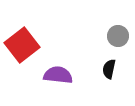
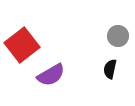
black semicircle: moved 1 px right
purple semicircle: moved 7 px left; rotated 144 degrees clockwise
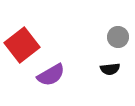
gray circle: moved 1 px down
black semicircle: rotated 108 degrees counterclockwise
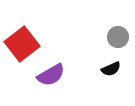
red square: moved 1 px up
black semicircle: moved 1 px right; rotated 18 degrees counterclockwise
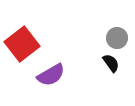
gray circle: moved 1 px left, 1 px down
black semicircle: moved 6 px up; rotated 102 degrees counterclockwise
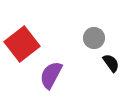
gray circle: moved 23 px left
purple semicircle: rotated 148 degrees clockwise
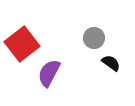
black semicircle: rotated 18 degrees counterclockwise
purple semicircle: moved 2 px left, 2 px up
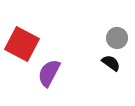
gray circle: moved 23 px right
red square: rotated 24 degrees counterclockwise
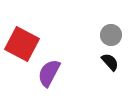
gray circle: moved 6 px left, 3 px up
black semicircle: moved 1 px left, 1 px up; rotated 12 degrees clockwise
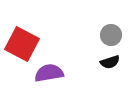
black semicircle: rotated 114 degrees clockwise
purple semicircle: rotated 52 degrees clockwise
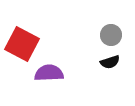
purple semicircle: rotated 8 degrees clockwise
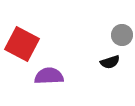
gray circle: moved 11 px right
purple semicircle: moved 3 px down
